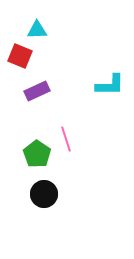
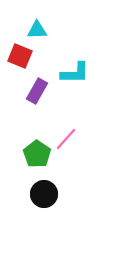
cyan L-shape: moved 35 px left, 12 px up
purple rectangle: rotated 35 degrees counterclockwise
pink line: rotated 60 degrees clockwise
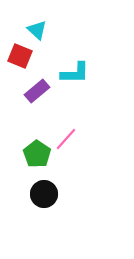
cyan triangle: rotated 45 degrees clockwise
purple rectangle: rotated 20 degrees clockwise
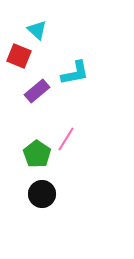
red square: moved 1 px left
cyan L-shape: rotated 12 degrees counterclockwise
pink line: rotated 10 degrees counterclockwise
black circle: moved 2 px left
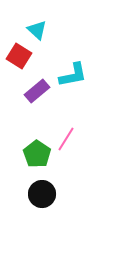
red square: rotated 10 degrees clockwise
cyan L-shape: moved 2 px left, 2 px down
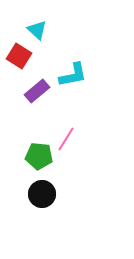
green pentagon: moved 2 px right, 2 px down; rotated 28 degrees counterclockwise
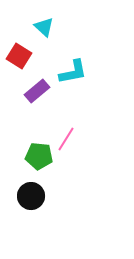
cyan triangle: moved 7 px right, 3 px up
cyan L-shape: moved 3 px up
black circle: moved 11 px left, 2 px down
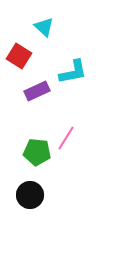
purple rectangle: rotated 15 degrees clockwise
pink line: moved 1 px up
green pentagon: moved 2 px left, 4 px up
black circle: moved 1 px left, 1 px up
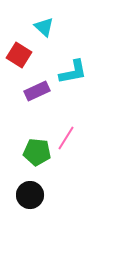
red square: moved 1 px up
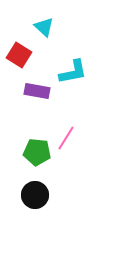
purple rectangle: rotated 35 degrees clockwise
black circle: moved 5 px right
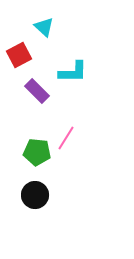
red square: rotated 30 degrees clockwise
cyan L-shape: rotated 12 degrees clockwise
purple rectangle: rotated 35 degrees clockwise
